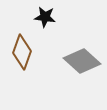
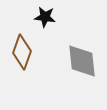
gray diamond: rotated 42 degrees clockwise
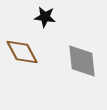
brown diamond: rotated 48 degrees counterclockwise
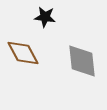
brown diamond: moved 1 px right, 1 px down
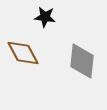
gray diamond: rotated 12 degrees clockwise
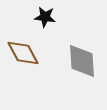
gray diamond: rotated 9 degrees counterclockwise
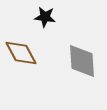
brown diamond: moved 2 px left
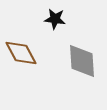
black star: moved 10 px right, 2 px down
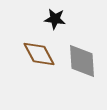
brown diamond: moved 18 px right, 1 px down
